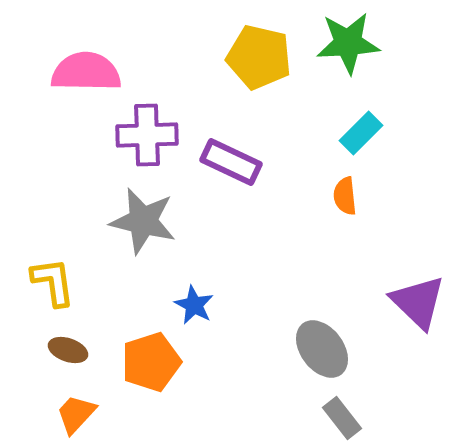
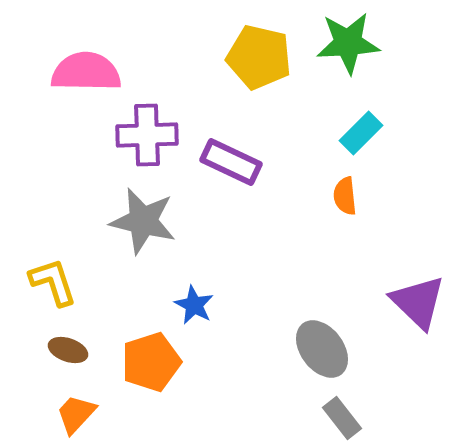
yellow L-shape: rotated 10 degrees counterclockwise
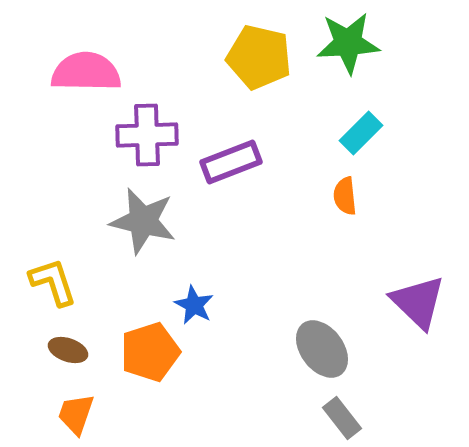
purple rectangle: rotated 46 degrees counterclockwise
orange pentagon: moved 1 px left, 10 px up
orange trapezoid: rotated 24 degrees counterclockwise
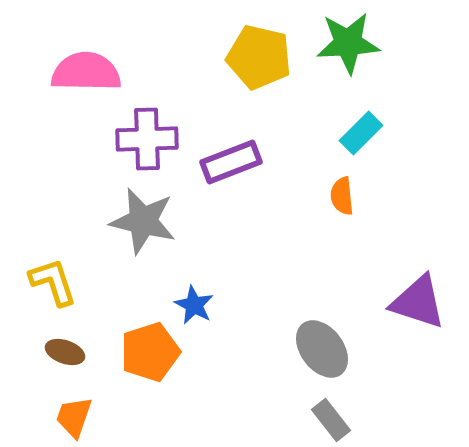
purple cross: moved 4 px down
orange semicircle: moved 3 px left
purple triangle: rotated 26 degrees counterclockwise
brown ellipse: moved 3 px left, 2 px down
orange trapezoid: moved 2 px left, 3 px down
gray rectangle: moved 11 px left, 2 px down
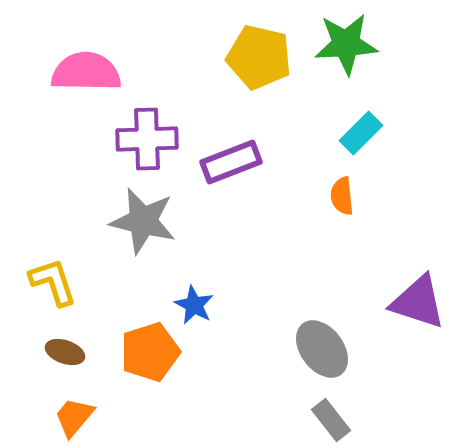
green star: moved 2 px left, 1 px down
orange trapezoid: rotated 21 degrees clockwise
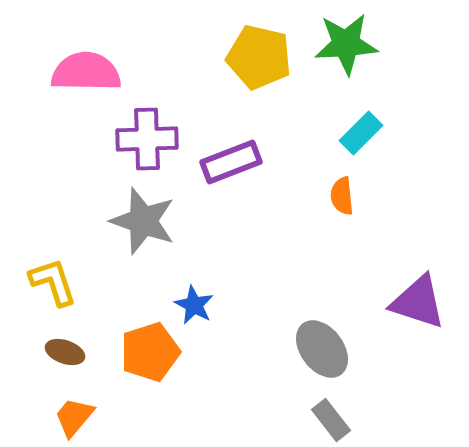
gray star: rotated 6 degrees clockwise
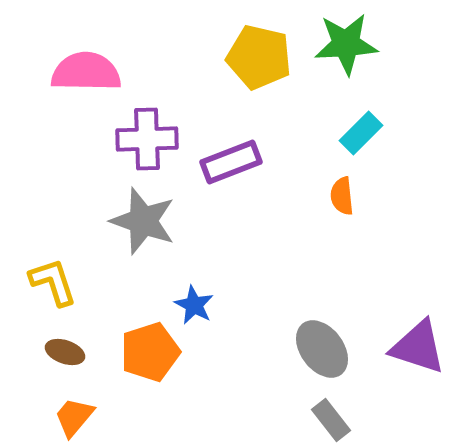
purple triangle: moved 45 px down
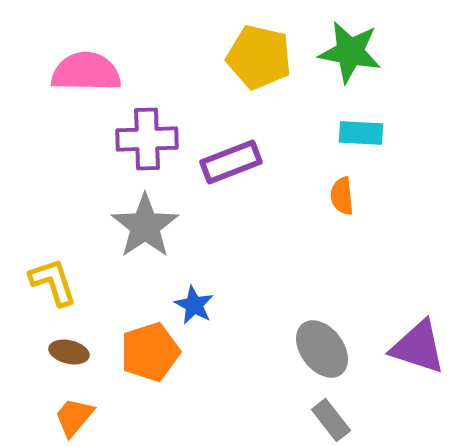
green star: moved 4 px right, 8 px down; rotated 14 degrees clockwise
cyan rectangle: rotated 48 degrees clockwise
gray star: moved 2 px right, 5 px down; rotated 18 degrees clockwise
brown ellipse: moved 4 px right; rotated 6 degrees counterclockwise
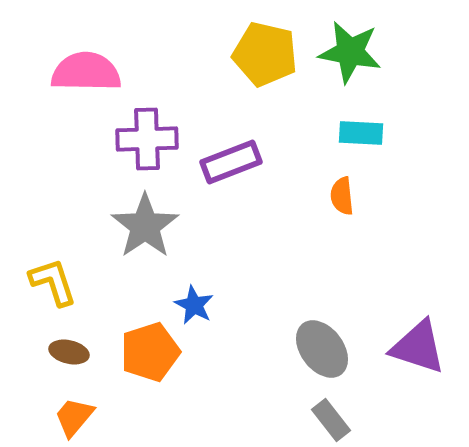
yellow pentagon: moved 6 px right, 3 px up
